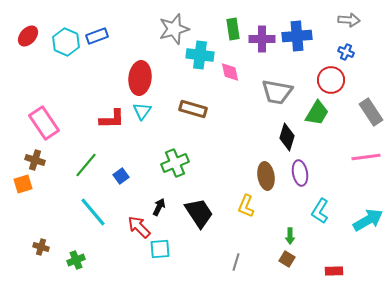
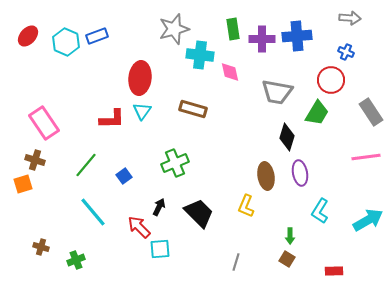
gray arrow at (349, 20): moved 1 px right, 2 px up
blue square at (121, 176): moved 3 px right
black trapezoid at (199, 213): rotated 12 degrees counterclockwise
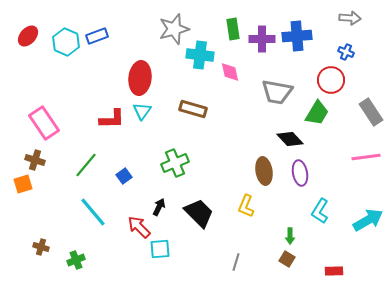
black diamond at (287, 137): moved 3 px right, 2 px down; rotated 60 degrees counterclockwise
brown ellipse at (266, 176): moved 2 px left, 5 px up
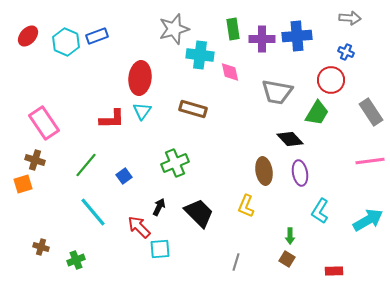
pink line at (366, 157): moved 4 px right, 4 px down
